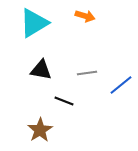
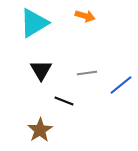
black triangle: rotated 50 degrees clockwise
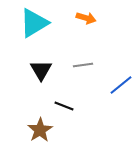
orange arrow: moved 1 px right, 2 px down
gray line: moved 4 px left, 8 px up
black line: moved 5 px down
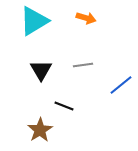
cyan triangle: moved 2 px up
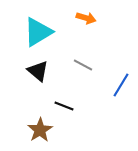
cyan triangle: moved 4 px right, 11 px down
gray line: rotated 36 degrees clockwise
black triangle: moved 3 px left, 1 px down; rotated 20 degrees counterclockwise
blue line: rotated 20 degrees counterclockwise
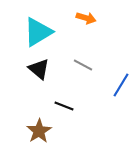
black triangle: moved 1 px right, 2 px up
brown star: moved 1 px left, 1 px down
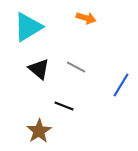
cyan triangle: moved 10 px left, 5 px up
gray line: moved 7 px left, 2 px down
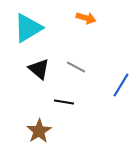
cyan triangle: moved 1 px down
black line: moved 4 px up; rotated 12 degrees counterclockwise
